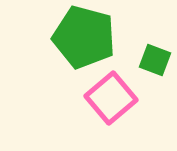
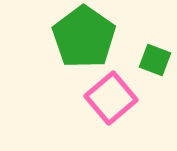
green pentagon: rotated 20 degrees clockwise
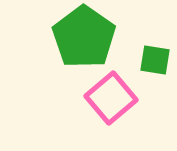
green square: rotated 12 degrees counterclockwise
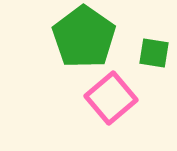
green square: moved 1 px left, 7 px up
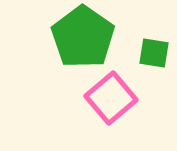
green pentagon: moved 1 px left
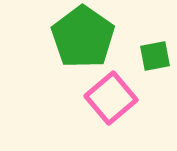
green square: moved 1 px right, 3 px down; rotated 20 degrees counterclockwise
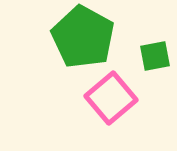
green pentagon: rotated 6 degrees counterclockwise
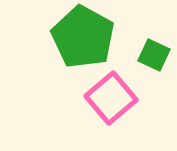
green square: moved 1 px left, 1 px up; rotated 36 degrees clockwise
